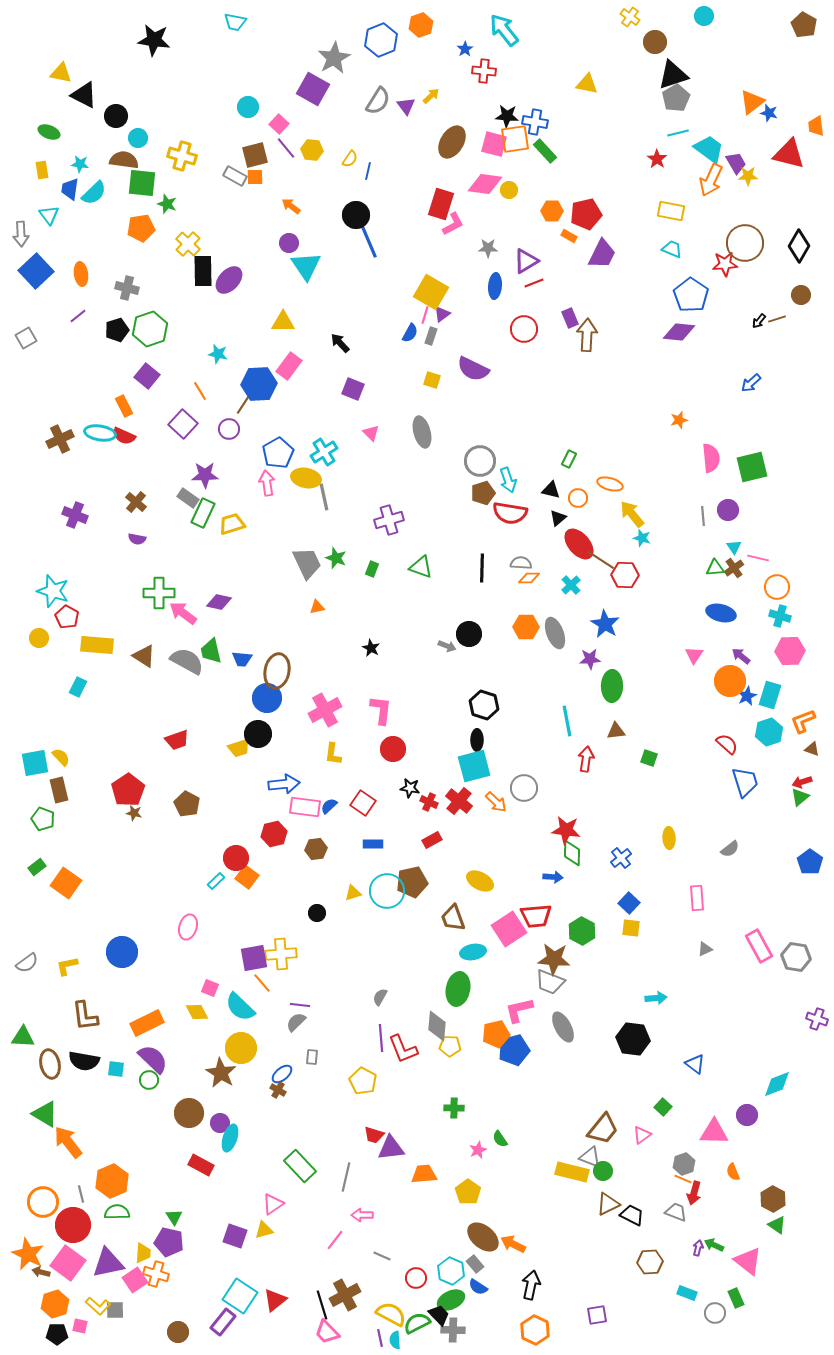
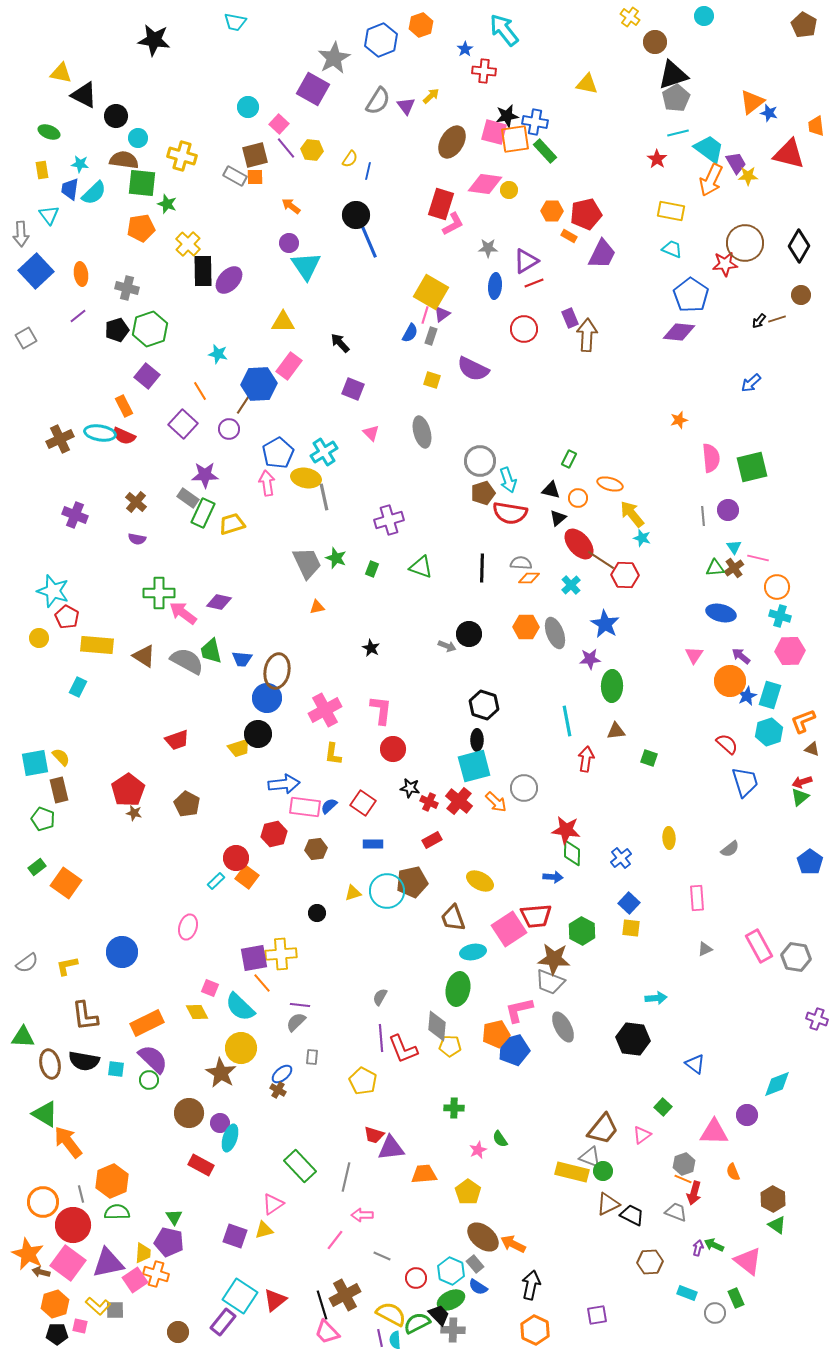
black star at (507, 116): rotated 15 degrees counterclockwise
pink square at (494, 144): moved 12 px up
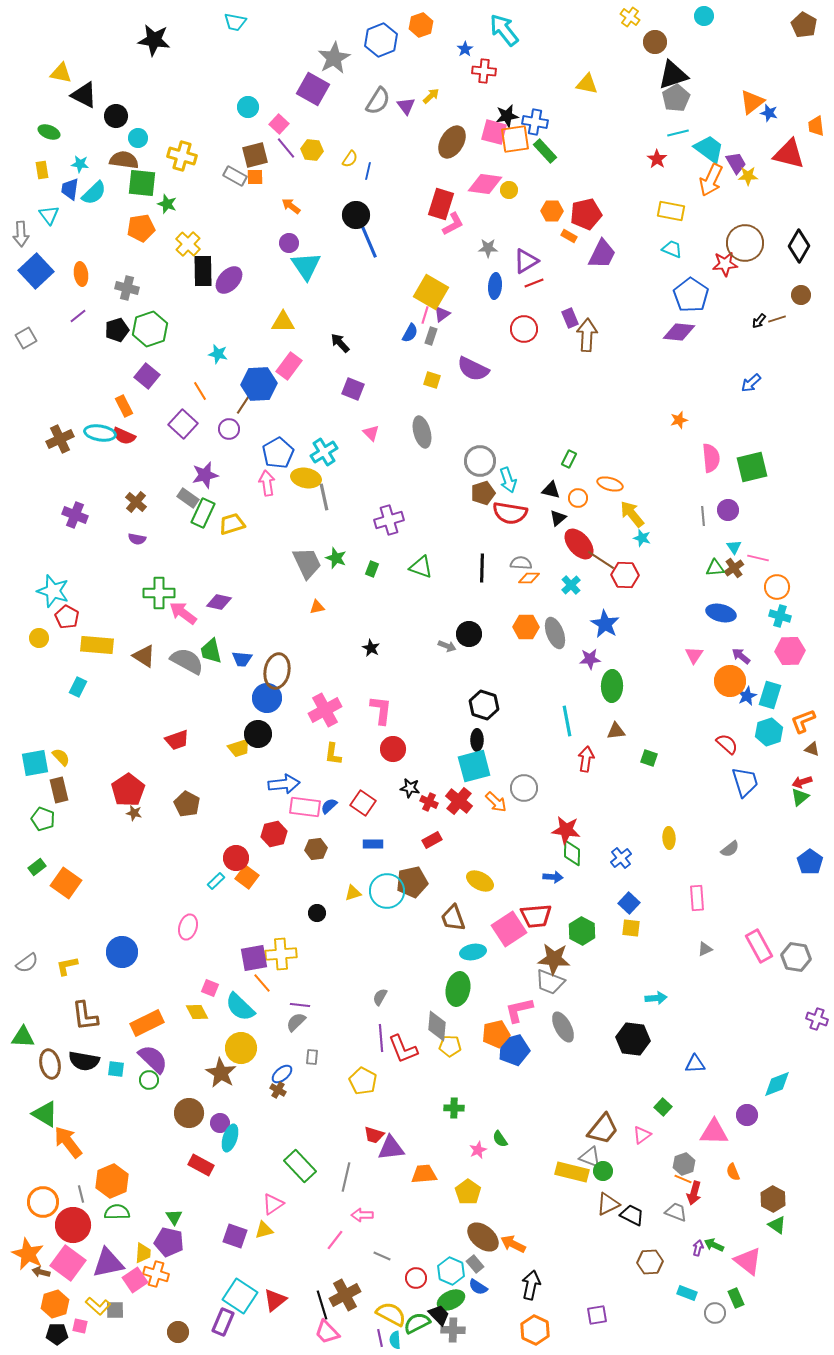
purple star at (205, 475): rotated 12 degrees counterclockwise
blue triangle at (695, 1064): rotated 40 degrees counterclockwise
purple rectangle at (223, 1322): rotated 16 degrees counterclockwise
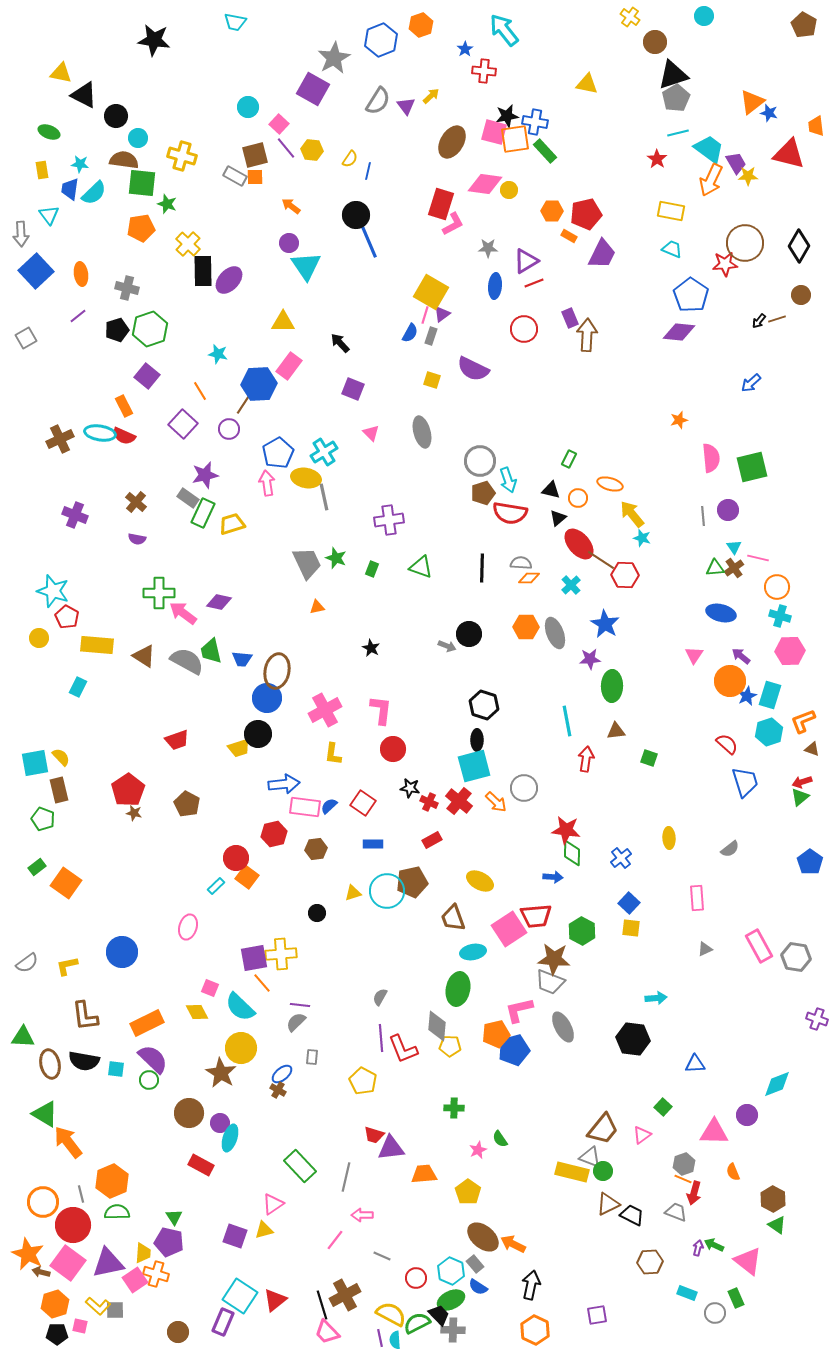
purple cross at (389, 520): rotated 8 degrees clockwise
cyan rectangle at (216, 881): moved 5 px down
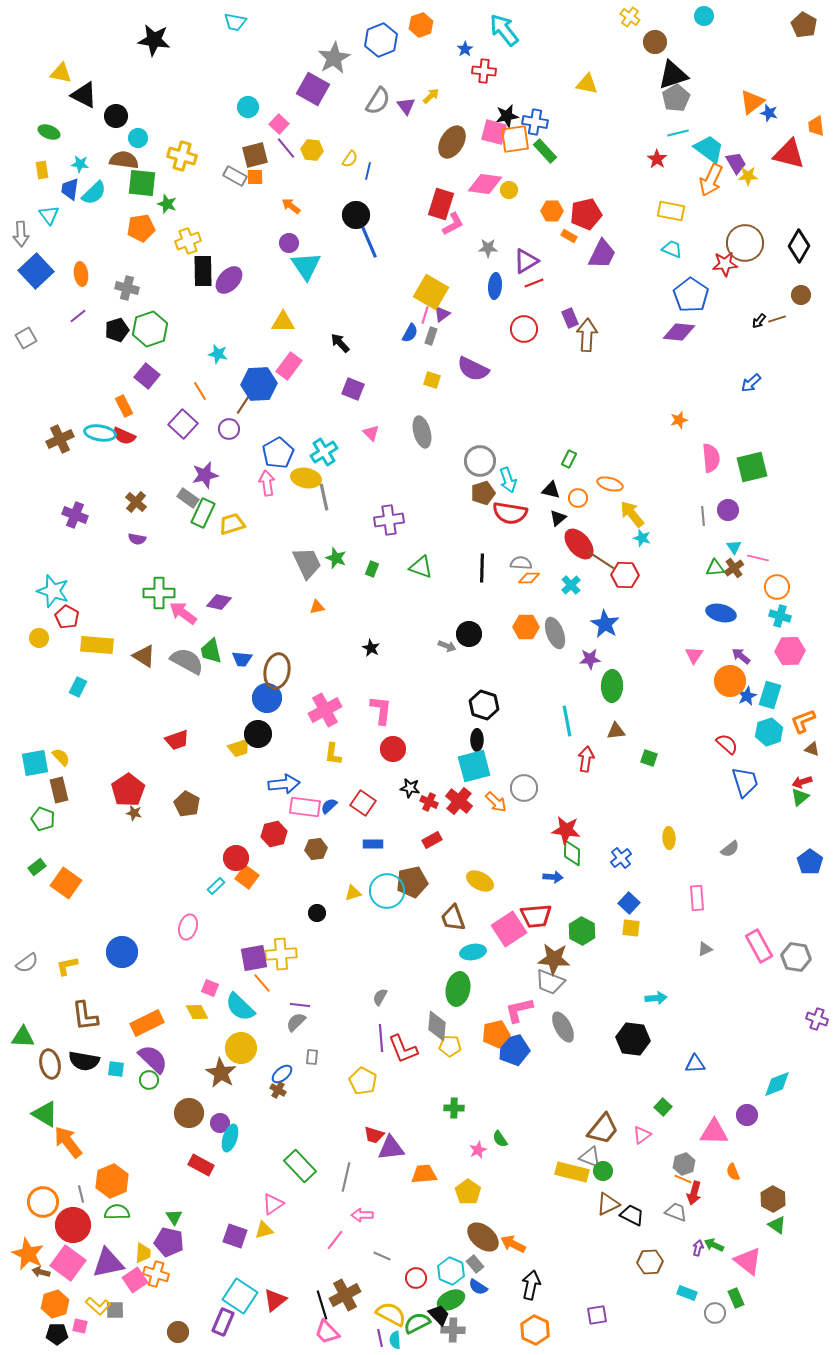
yellow cross at (188, 244): moved 3 px up; rotated 25 degrees clockwise
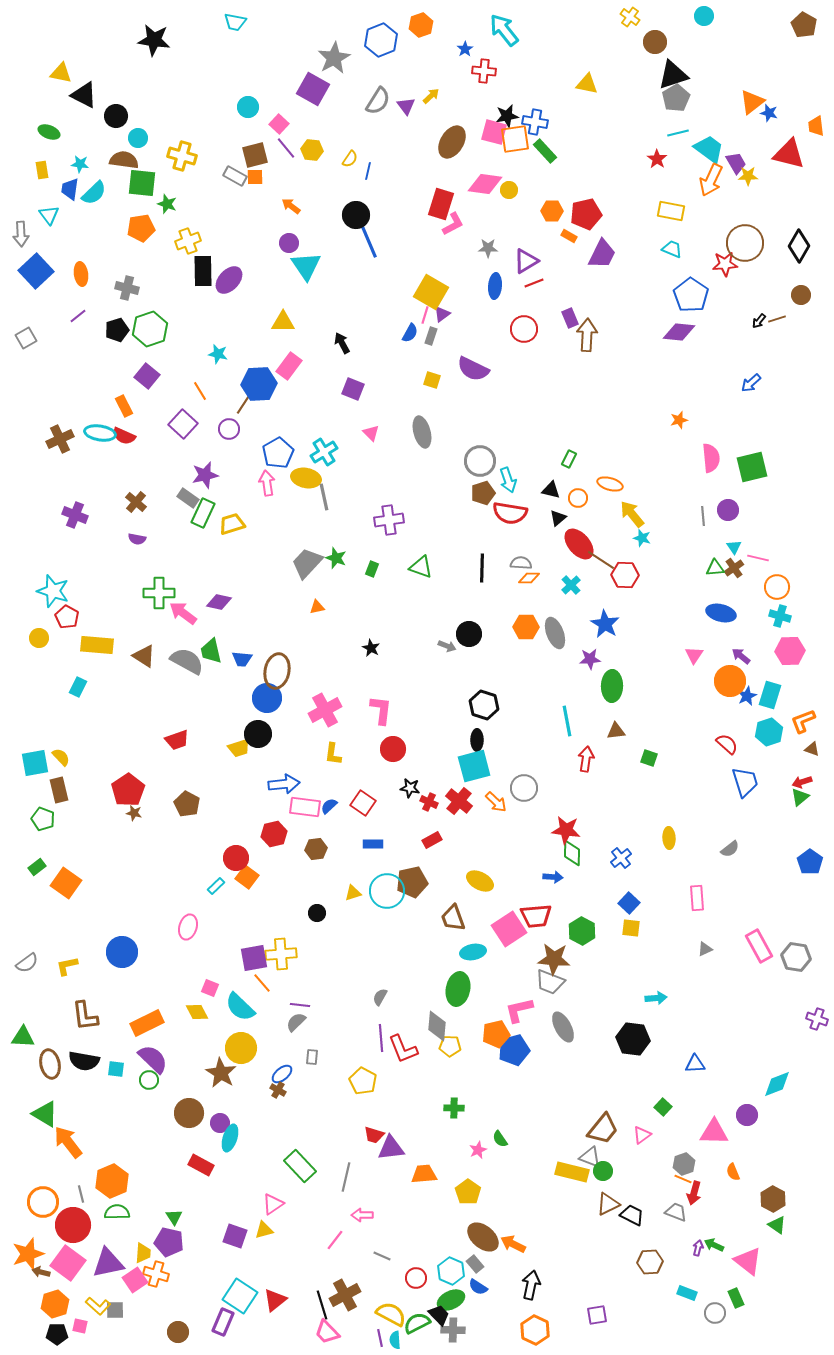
black arrow at (340, 343): moved 2 px right; rotated 15 degrees clockwise
gray trapezoid at (307, 563): rotated 112 degrees counterclockwise
orange star at (28, 1254): rotated 28 degrees clockwise
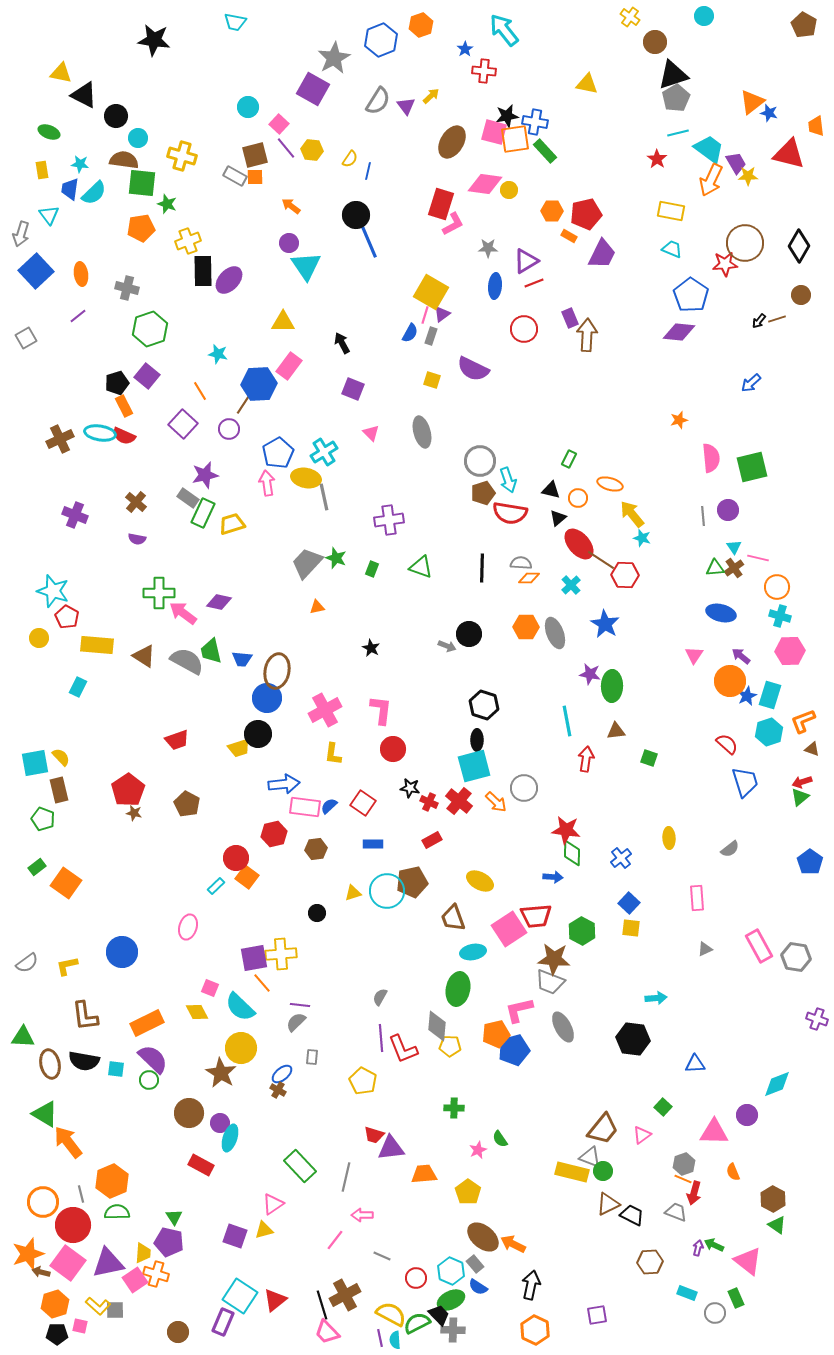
gray arrow at (21, 234): rotated 20 degrees clockwise
black pentagon at (117, 330): moved 53 px down
purple star at (590, 659): moved 15 px down; rotated 15 degrees clockwise
